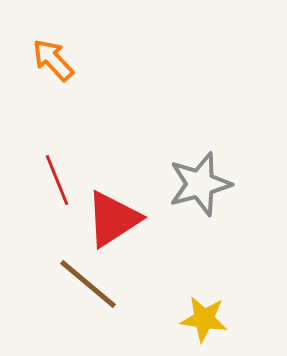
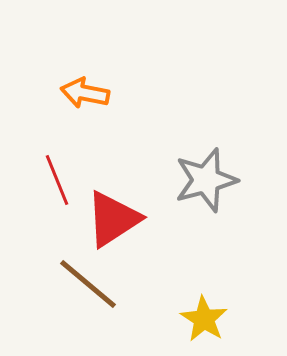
orange arrow: moved 32 px right, 33 px down; rotated 36 degrees counterclockwise
gray star: moved 6 px right, 4 px up
yellow star: rotated 24 degrees clockwise
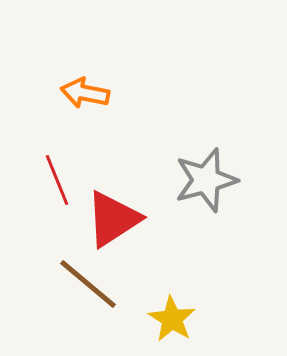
yellow star: moved 32 px left
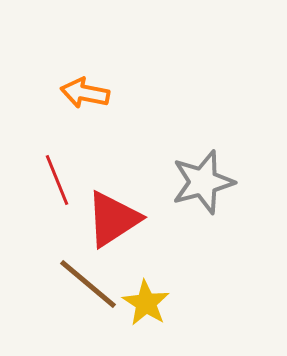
gray star: moved 3 px left, 2 px down
yellow star: moved 26 px left, 16 px up
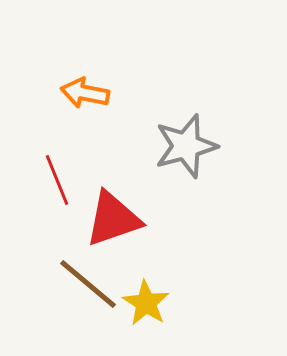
gray star: moved 17 px left, 36 px up
red triangle: rotated 14 degrees clockwise
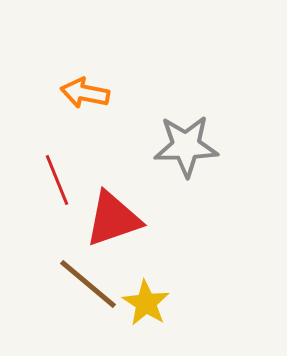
gray star: rotated 14 degrees clockwise
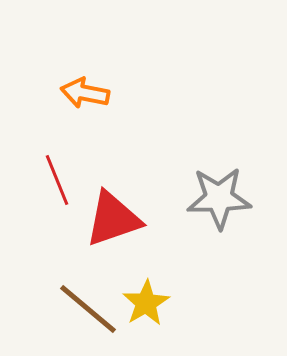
gray star: moved 33 px right, 52 px down
brown line: moved 25 px down
yellow star: rotated 9 degrees clockwise
